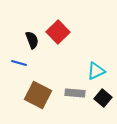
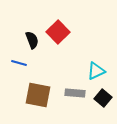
brown square: rotated 16 degrees counterclockwise
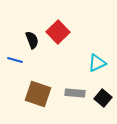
blue line: moved 4 px left, 3 px up
cyan triangle: moved 1 px right, 8 px up
brown square: moved 1 px up; rotated 8 degrees clockwise
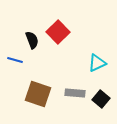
black square: moved 2 px left, 1 px down
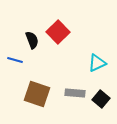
brown square: moved 1 px left
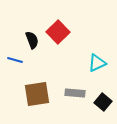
brown square: rotated 28 degrees counterclockwise
black square: moved 2 px right, 3 px down
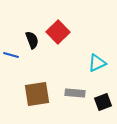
blue line: moved 4 px left, 5 px up
black square: rotated 30 degrees clockwise
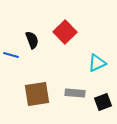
red square: moved 7 px right
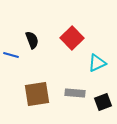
red square: moved 7 px right, 6 px down
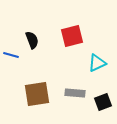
red square: moved 2 px up; rotated 30 degrees clockwise
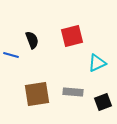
gray rectangle: moved 2 px left, 1 px up
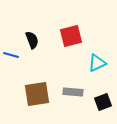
red square: moved 1 px left
